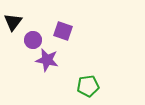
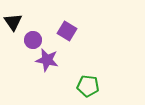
black triangle: rotated 12 degrees counterclockwise
purple square: moved 4 px right; rotated 12 degrees clockwise
green pentagon: rotated 15 degrees clockwise
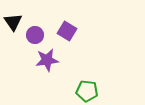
purple circle: moved 2 px right, 5 px up
purple star: rotated 20 degrees counterclockwise
green pentagon: moved 1 px left, 5 px down
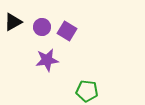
black triangle: rotated 36 degrees clockwise
purple circle: moved 7 px right, 8 px up
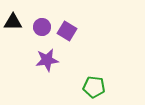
black triangle: rotated 30 degrees clockwise
green pentagon: moved 7 px right, 4 px up
